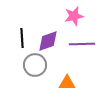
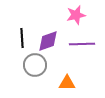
pink star: moved 2 px right, 1 px up
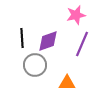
purple line: rotated 65 degrees counterclockwise
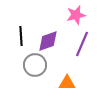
black line: moved 1 px left, 2 px up
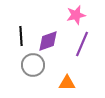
gray circle: moved 2 px left
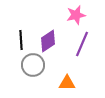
black line: moved 4 px down
purple diamond: rotated 15 degrees counterclockwise
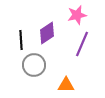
pink star: moved 1 px right
purple diamond: moved 1 px left, 8 px up
gray circle: moved 1 px right
orange triangle: moved 1 px left, 2 px down
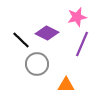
pink star: moved 2 px down
purple diamond: rotated 60 degrees clockwise
black line: rotated 42 degrees counterclockwise
gray circle: moved 3 px right, 1 px up
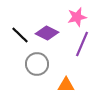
black line: moved 1 px left, 5 px up
